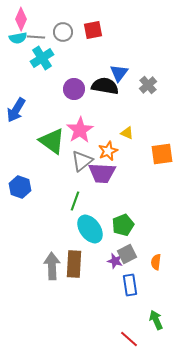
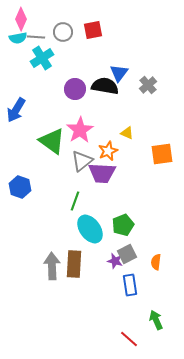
purple circle: moved 1 px right
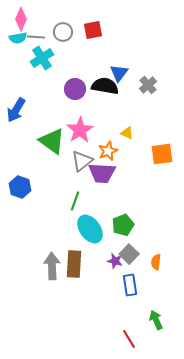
gray square: moved 2 px right; rotated 18 degrees counterclockwise
red line: rotated 18 degrees clockwise
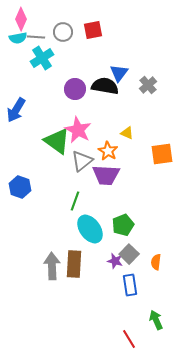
pink star: moved 2 px left; rotated 12 degrees counterclockwise
green triangle: moved 5 px right
orange star: rotated 18 degrees counterclockwise
purple trapezoid: moved 4 px right, 2 px down
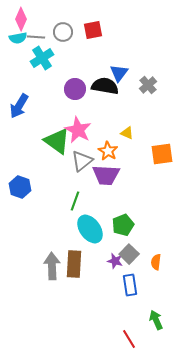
blue arrow: moved 3 px right, 4 px up
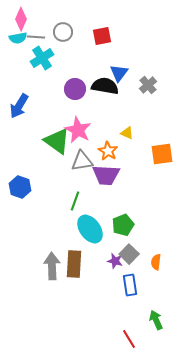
red square: moved 9 px right, 6 px down
gray triangle: rotated 30 degrees clockwise
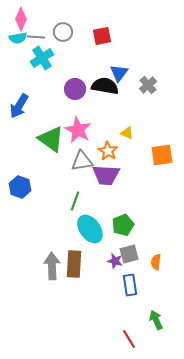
green triangle: moved 6 px left, 2 px up
orange square: moved 1 px down
gray square: rotated 30 degrees clockwise
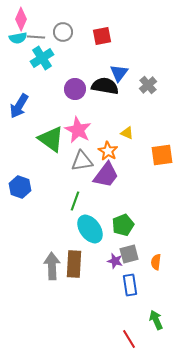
purple trapezoid: rotated 56 degrees counterclockwise
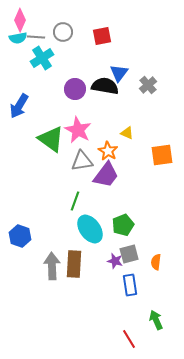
pink diamond: moved 1 px left, 1 px down
blue hexagon: moved 49 px down
